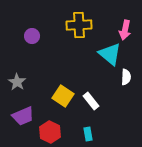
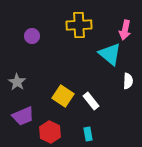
white semicircle: moved 2 px right, 4 px down
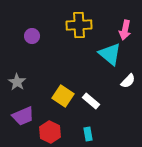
white semicircle: rotated 42 degrees clockwise
white rectangle: rotated 12 degrees counterclockwise
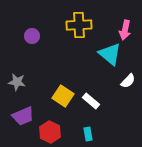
gray star: rotated 24 degrees counterclockwise
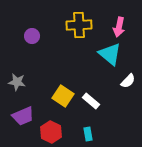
pink arrow: moved 6 px left, 3 px up
red hexagon: moved 1 px right
